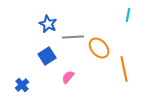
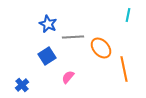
orange ellipse: moved 2 px right
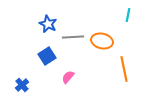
orange ellipse: moved 1 px right, 7 px up; rotated 35 degrees counterclockwise
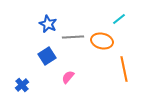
cyan line: moved 9 px left, 4 px down; rotated 40 degrees clockwise
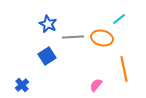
orange ellipse: moved 3 px up
pink semicircle: moved 28 px right, 8 px down
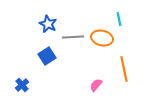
cyan line: rotated 64 degrees counterclockwise
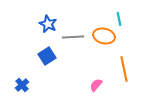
orange ellipse: moved 2 px right, 2 px up
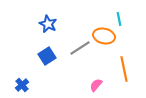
gray line: moved 7 px right, 11 px down; rotated 30 degrees counterclockwise
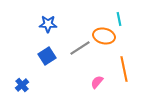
blue star: rotated 24 degrees counterclockwise
pink semicircle: moved 1 px right, 3 px up
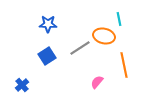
orange line: moved 4 px up
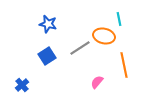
blue star: rotated 12 degrees clockwise
